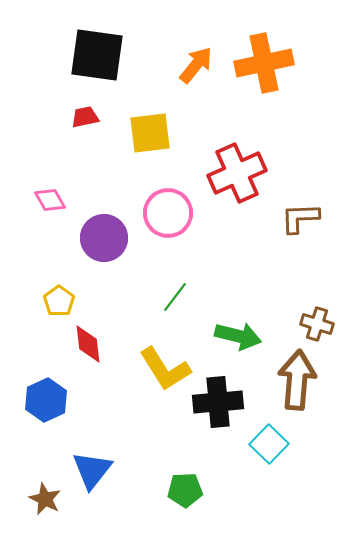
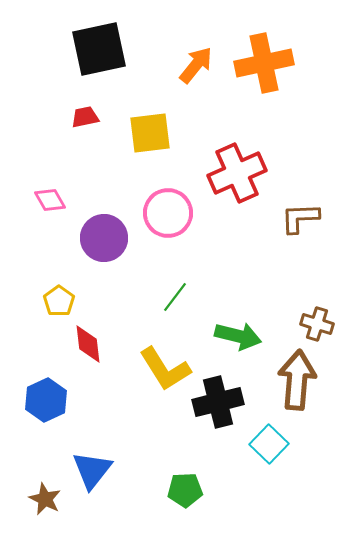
black square: moved 2 px right, 6 px up; rotated 20 degrees counterclockwise
black cross: rotated 9 degrees counterclockwise
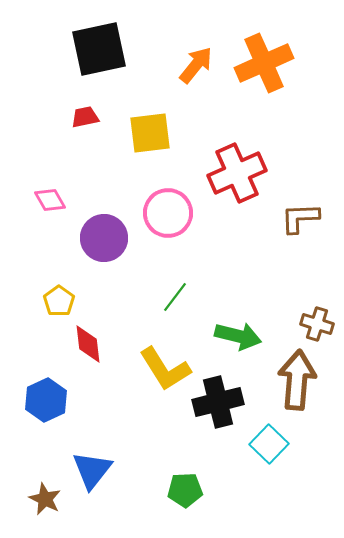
orange cross: rotated 12 degrees counterclockwise
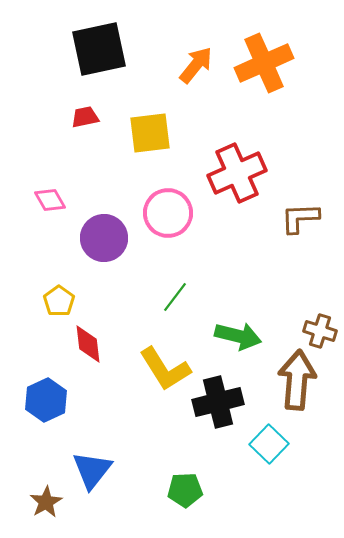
brown cross: moved 3 px right, 7 px down
brown star: moved 1 px right, 3 px down; rotated 16 degrees clockwise
